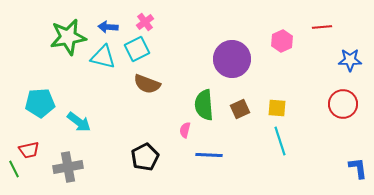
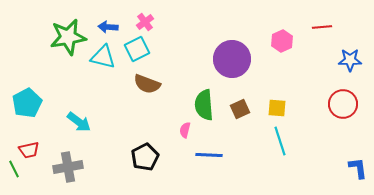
cyan pentagon: moved 13 px left; rotated 24 degrees counterclockwise
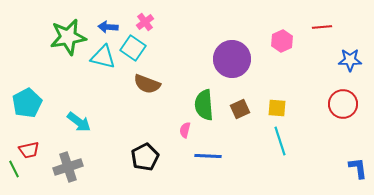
cyan square: moved 4 px left, 1 px up; rotated 30 degrees counterclockwise
blue line: moved 1 px left, 1 px down
gray cross: rotated 8 degrees counterclockwise
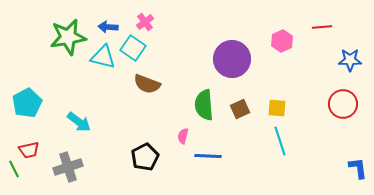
pink semicircle: moved 2 px left, 6 px down
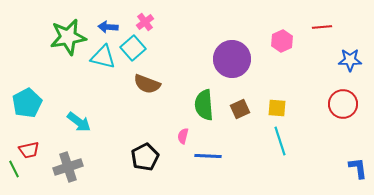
cyan square: rotated 15 degrees clockwise
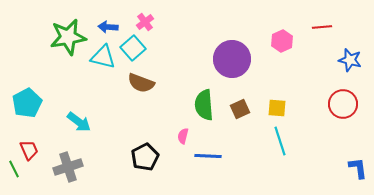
blue star: rotated 15 degrees clockwise
brown semicircle: moved 6 px left, 1 px up
red trapezoid: rotated 100 degrees counterclockwise
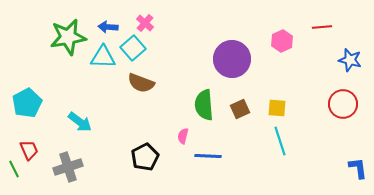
pink cross: moved 1 px down; rotated 12 degrees counterclockwise
cyan triangle: rotated 12 degrees counterclockwise
cyan arrow: moved 1 px right
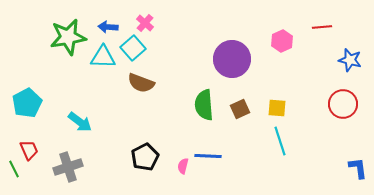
pink semicircle: moved 30 px down
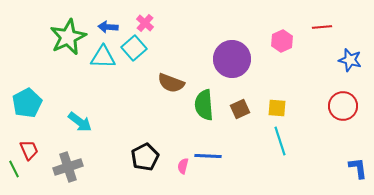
green star: rotated 15 degrees counterclockwise
cyan square: moved 1 px right
brown semicircle: moved 30 px right
red circle: moved 2 px down
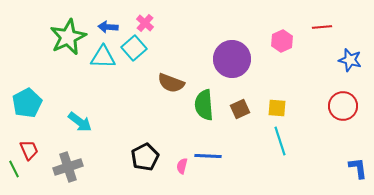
pink semicircle: moved 1 px left
